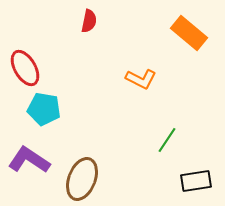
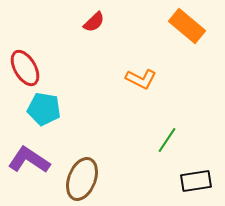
red semicircle: moved 5 px right, 1 px down; rotated 35 degrees clockwise
orange rectangle: moved 2 px left, 7 px up
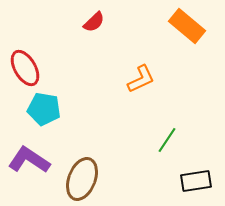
orange L-shape: rotated 52 degrees counterclockwise
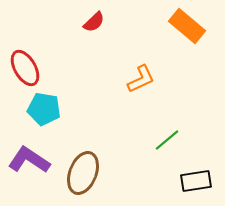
green line: rotated 16 degrees clockwise
brown ellipse: moved 1 px right, 6 px up
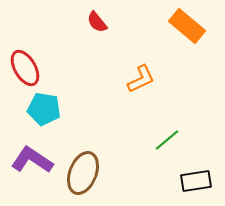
red semicircle: moved 3 px right; rotated 95 degrees clockwise
purple L-shape: moved 3 px right
